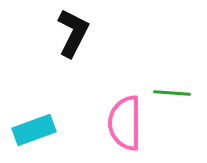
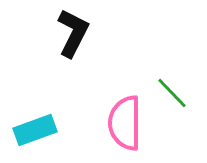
green line: rotated 42 degrees clockwise
cyan rectangle: moved 1 px right
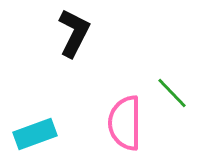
black L-shape: moved 1 px right
cyan rectangle: moved 4 px down
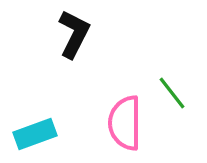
black L-shape: moved 1 px down
green line: rotated 6 degrees clockwise
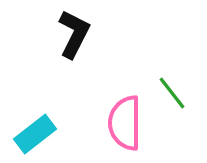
cyan rectangle: rotated 18 degrees counterclockwise
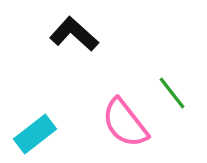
black L-shape: rotated 75 degrees counterclockwise
pink semicircle: rotated 38 degrees counterclockwise
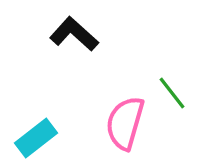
pink semicircle: rotated 54 degrees clockwise
cyan rectangle: moved 1 px right, 4 px down
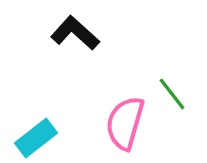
black L-shape: moved 1 px right, 1 px up
green line: moved 1 px down
